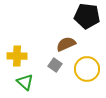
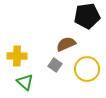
black pentagon: rotated 15 degrees counterclockwise
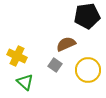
yellow cross: rotated 24 degrees clockwise
yellow circle: moved 1 px right, 1 px down
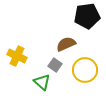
yellow circle: moved 3 px left
green triangle: moved 17 px right
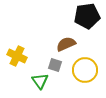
gray square: rotated 16 degrees counterclockwise
green triangle: moved 2 px left, 1 px up; rotated 12 degrees clockwise
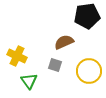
brown semicircle: moved 2 px left, 2 px up
yellow circle: moved 4 px right, 1 px down
green triangle: moved 11 px left
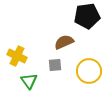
gray square: rotated 24 degrees counterclockwise
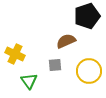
black pentagon: rotated 10 degrees counterclockwise
brown semicircle: moved 2 px right, 1 px up
yellow cross: moved 2 px left, 2 px up
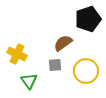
black pentagon: moved 1 px right, 3 px down
brown semicircle: moved 3 px left, 2 px down; rotated 12 degrees counterclockwise
yellow cross: moved 2 px right
yellow circle: moved 3 px left
